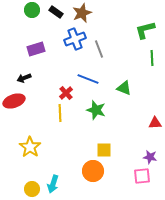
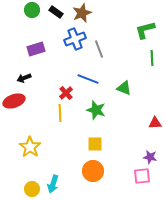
yellow square: moved 9 px left, 6 px up
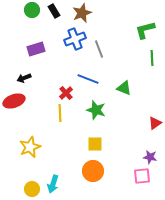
black rectangle: moved 2 px left, 1 px up; rotated 24 degrees clockwise
red triangle: rotated 32 degrees counterclockwise
yellow star: rotated 15 degrees clockwise
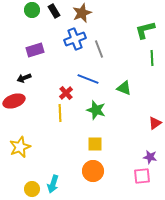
purple rectangle: moved 1 px left, 1 px down
yellow star: moved 10 px left
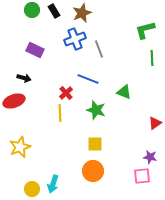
purple rectangle: rotated 42 degrees clockwise
black arrow: rotated 144 degrees counterclockwise
green triangle: moved 4 px down
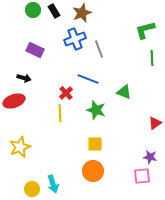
green circle: moved 1 px right
cyan arrow: rotated 36 degrees counterclockwise
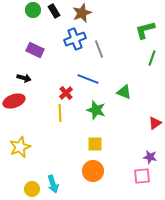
green line: rotated 21 degrees clockwise
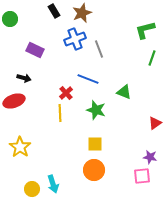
green circle: moved 23 px left, 9 px down
yellow star: rotated 15 degrees counterclockwise
orange circle: moved 1 px right, 1 px up
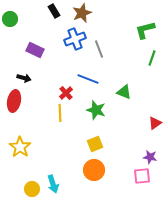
red ellipse: rotated 60 degrees counterclockwise
yellow square: rotated 21 degrees counterclockwise
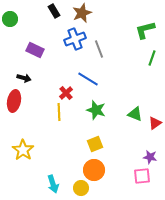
blue line: rotated 10 degrees clockwise
green triangle: moved 11 px right, 22 px down
yellow line: moved 1 px left, 1 px up
yellow star: moved 3 px right, 3 px down
yellow circle: moved 49 px right, 1 px up
